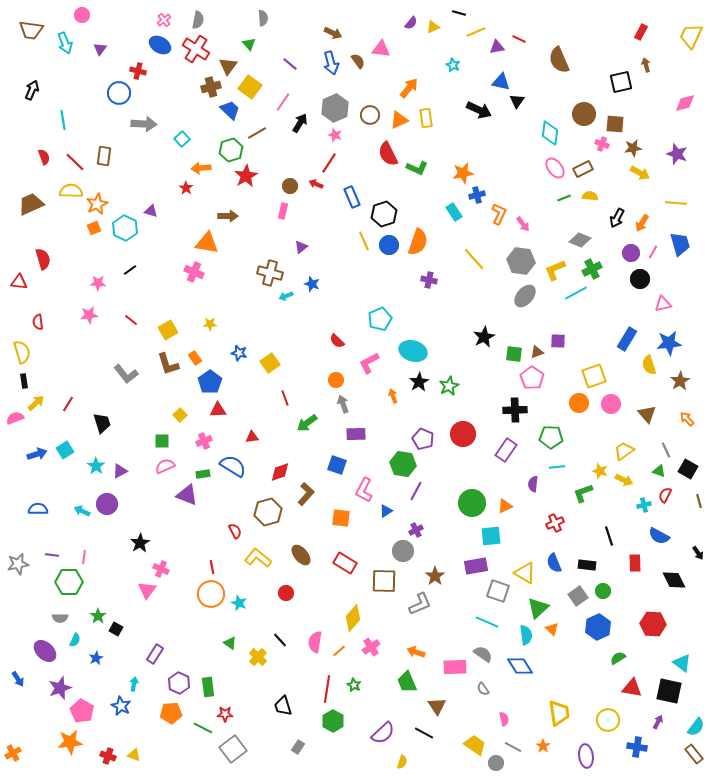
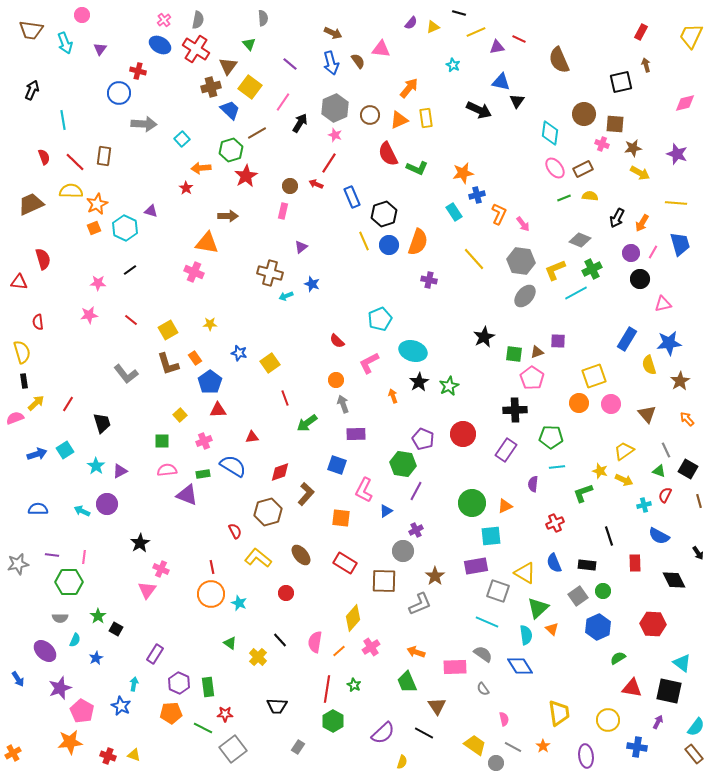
pink semicircle at (165, 466): moved 2 px right, 4 px down; rotated 18 degrees clockwise
black trapezoid at (283, 706): moved 6 px left; rotated 70 degrees counterclockwise
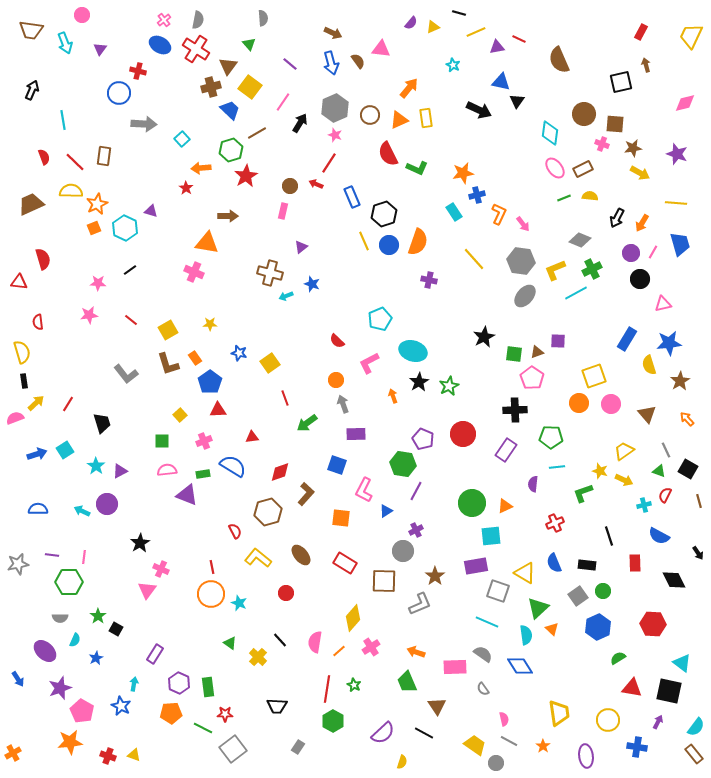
gray line at (513, 747): moved 4 px left, 6 px up
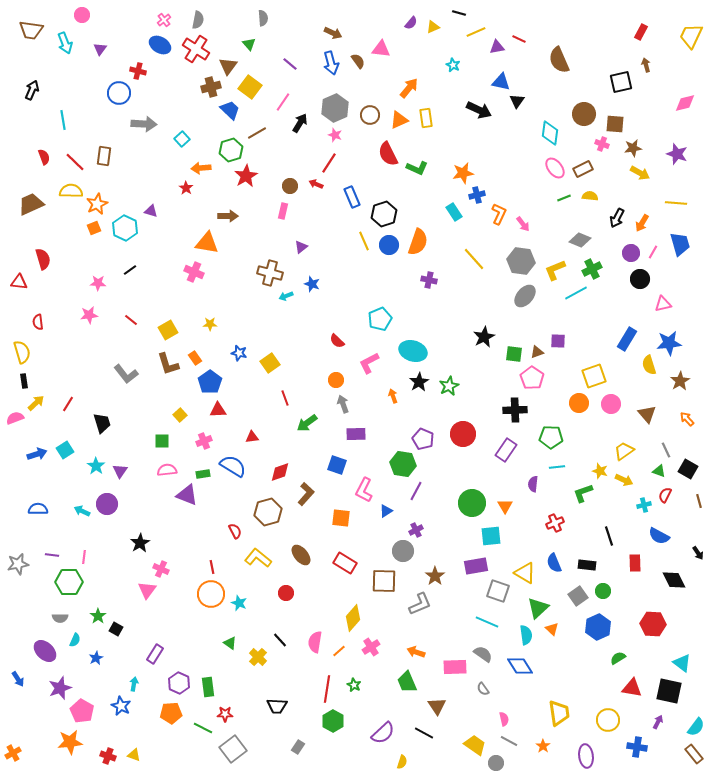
purple triangle at (120, 471): rotated 28 degrees counterclockwise
orange triangle at (505, 506): rotated 35 degrees counterclockwise
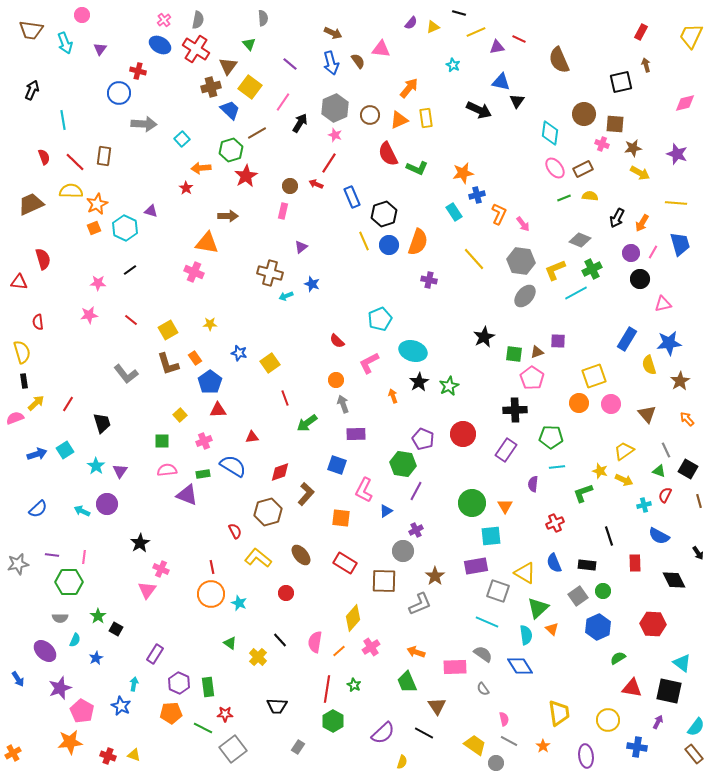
blue semicircle at (38, 509): rotated 138 degrees clockwise
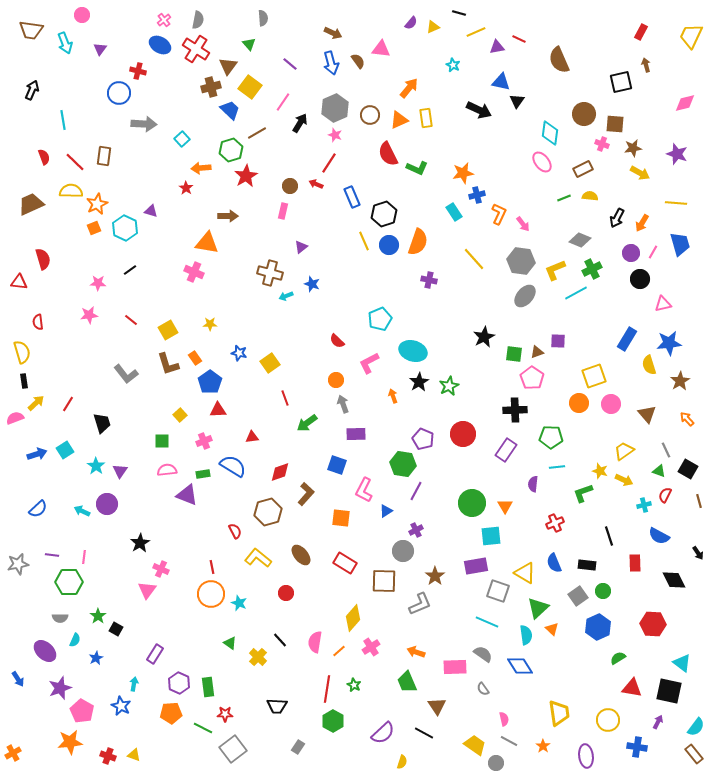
pink ellipse at (555, 168): moved 13 px left, 6 px up
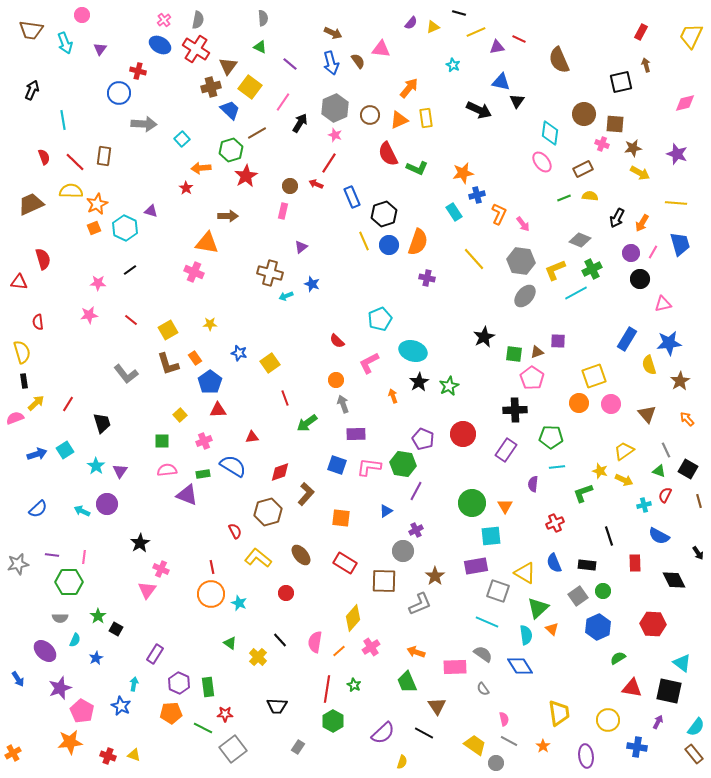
green triangle at (249, 44): moved 11 px right, 3 px down; rotated 24 degrees counterclockwise
purple cross at (429, 280): moved 2 px left, 2 px up
pink L-shape at (364, 490): moved 5 px right, 23 px up; rotated 70 degrees clockwise
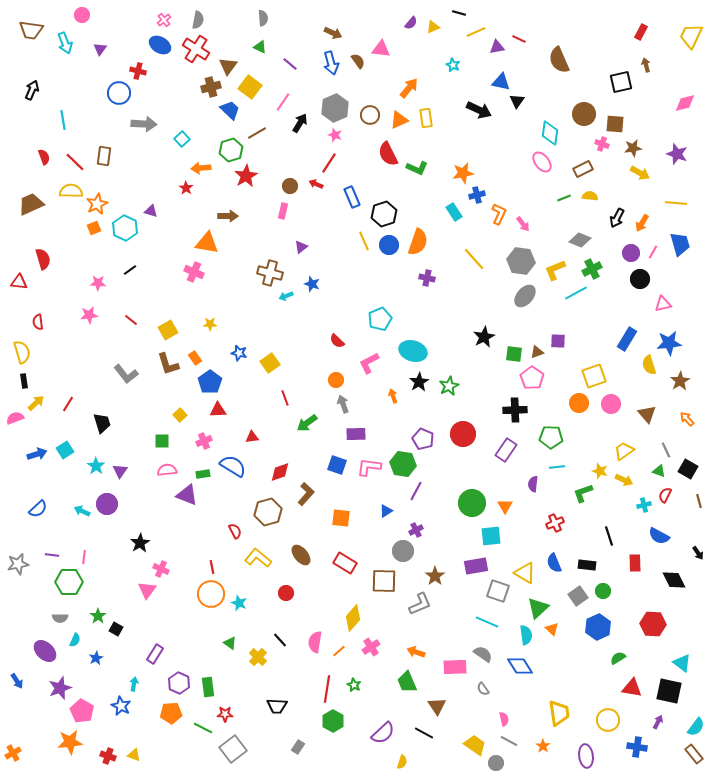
blue arrow at (18, 679): moved 1 px left, 2 px down
